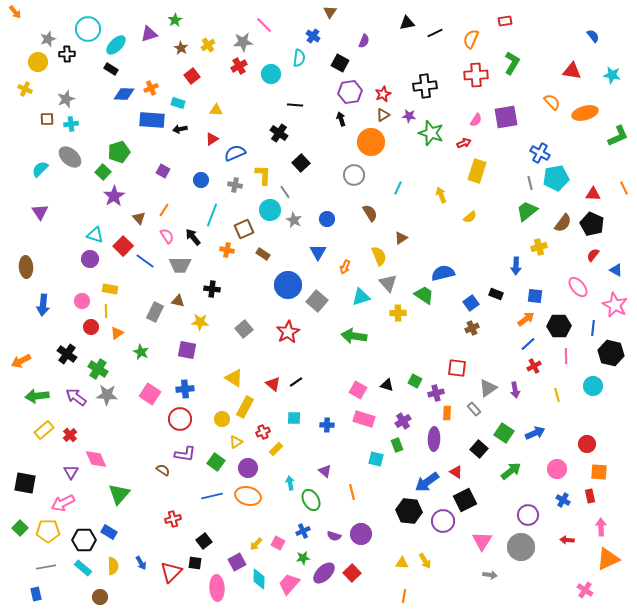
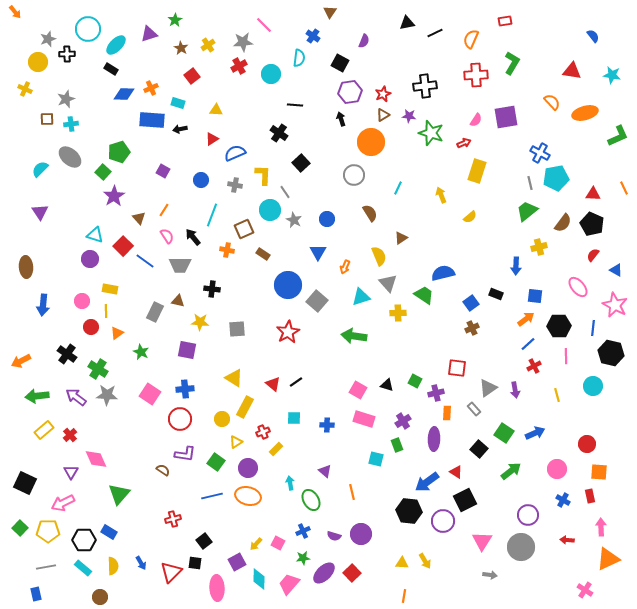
gray square at (244, 329): moved 7 px left; rotated 36 degrees clockwise
black square at (25, 483): rotated 15 degrees clockwise
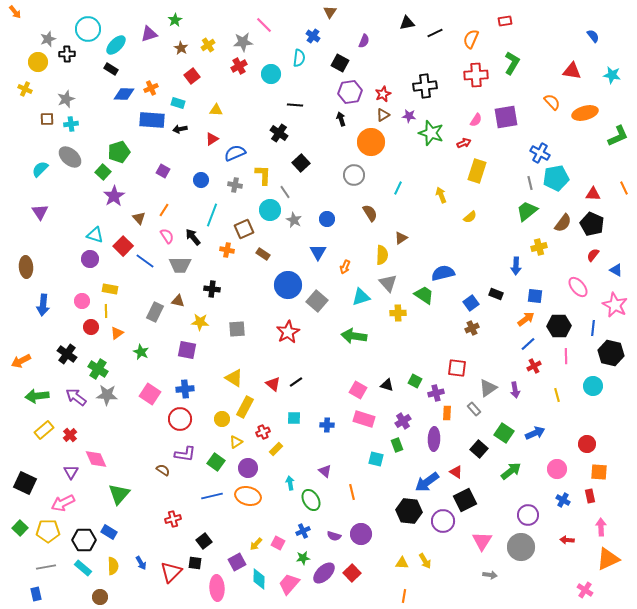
yellow semicircle at (379, 256): moved 3 px right, 1 px up; rotated 24 degrees clockwise
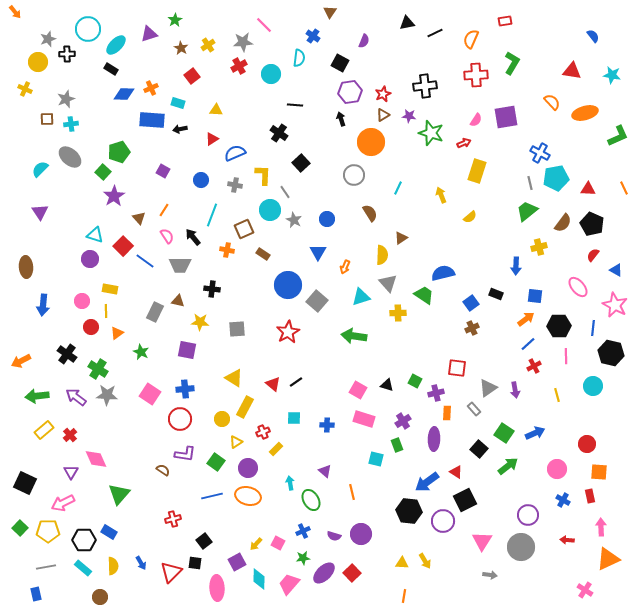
red triangle at (593, 194): moved 5 px left, 5 px up
green arrow at (511, 471): moved 3 px left, 5 px up
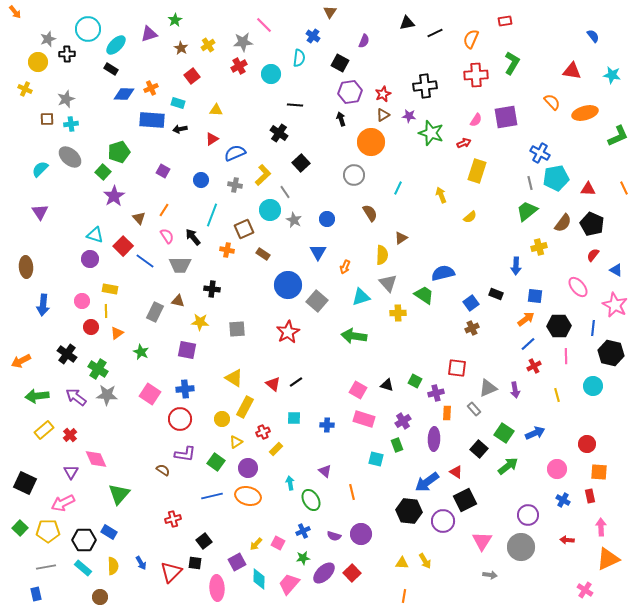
yellow L-shape at (263, 175): rotated 45 degrees clockwise
gray triangle at (488, 388): rotated 12 degrees clockwise
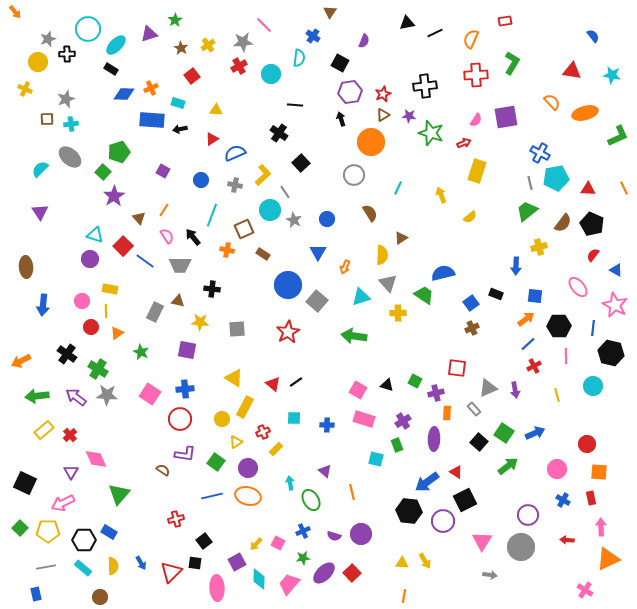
black square at (479, 449): moved 7 px up
red rectangle at (590, 496): moved 1 px right, 2 px down
red cross at (173, 519): moved 3 px right
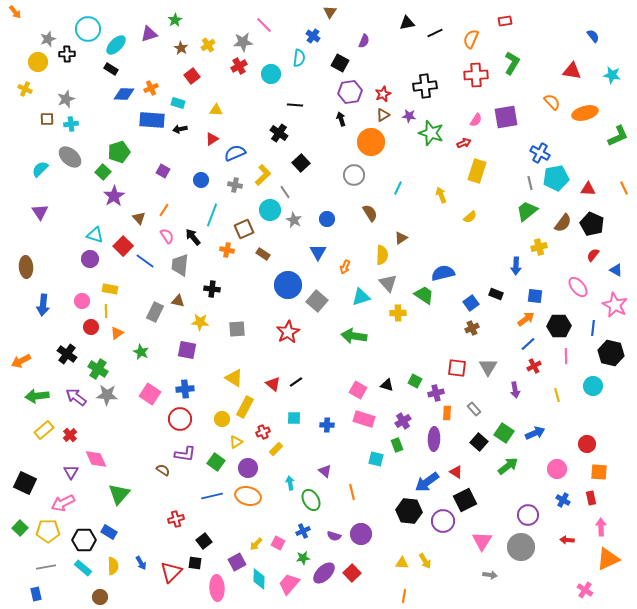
gray trapezoid at (180, 265): rotated 95 degrees clockwise
gray triangle at (488, 388): moved 21 px up; rotated 36 degrees counterclockwise
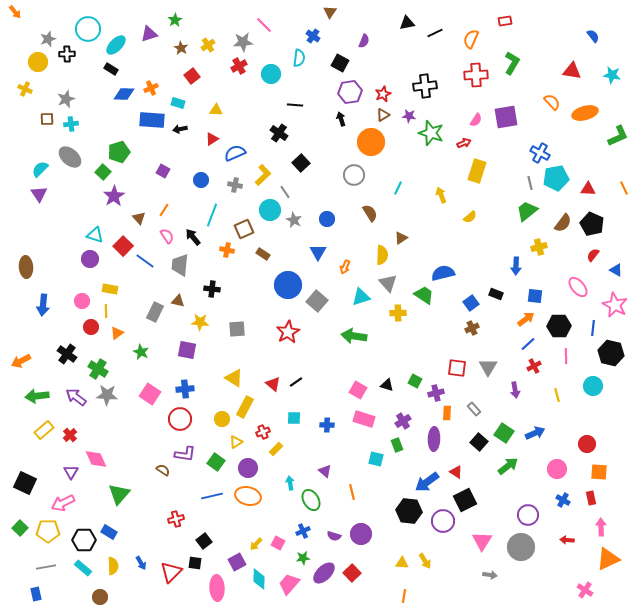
purple triangle at (40, 212): moved 1 px left, 18 px up
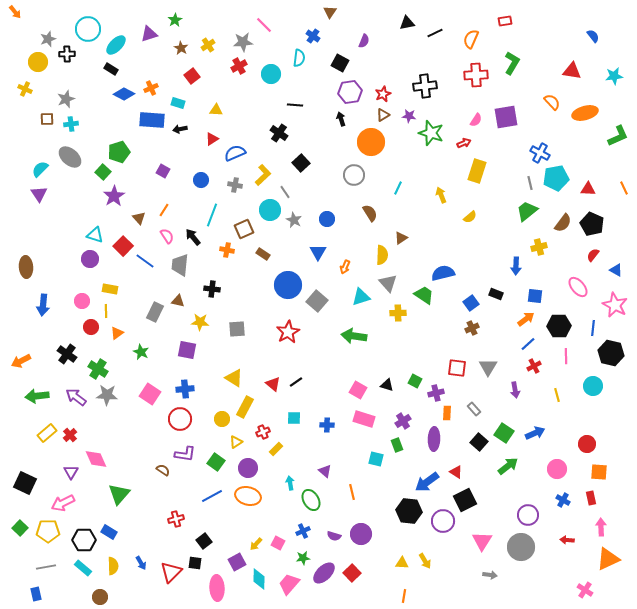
cyan star at (612, 75): moved 2 px right, 1 px down; rotated 18 degrees counterclockwise
blue diamond at (124, 94): rotated 25 degrees clockwise
yellow rectangle at (44, 430): moved 3 px right, 3 px down
blue line at (212, 496): rotated 15 degrees counterclockwise
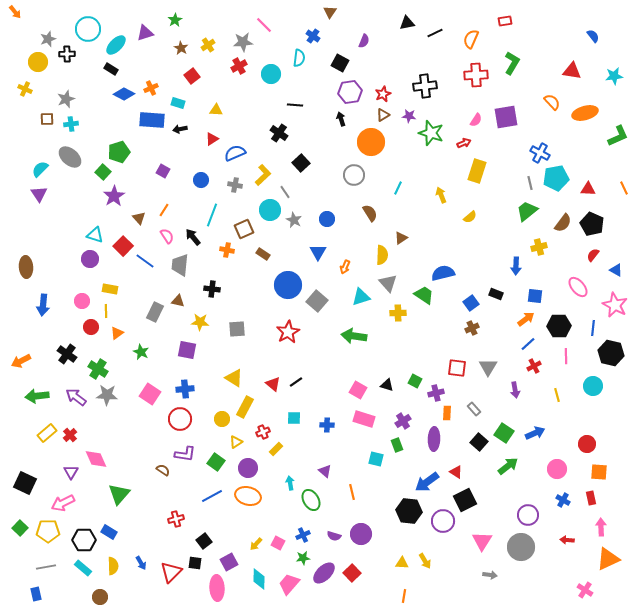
purple triangle at (149, 34): moved 4 px left, 1 px up
blue cross at (303, 531): moved 4 px down
purple square at (237, 562): moved 8 px left
